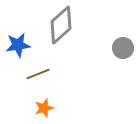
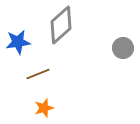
blue star: moved 3 px up
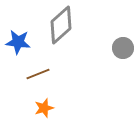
blue star: rotated 15 degrees clockwise
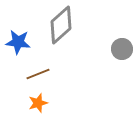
gray circle: moved 1 px left, 1 px down
orange star: moved 6 px left, 5 px up
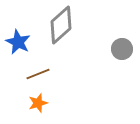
blue star: rotated 20 degrees clockwise
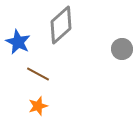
brown line: rotated 50 degrees clockwise
orange star: moved 3 px down
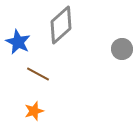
orange star: moved 4 px left, 5 px down
